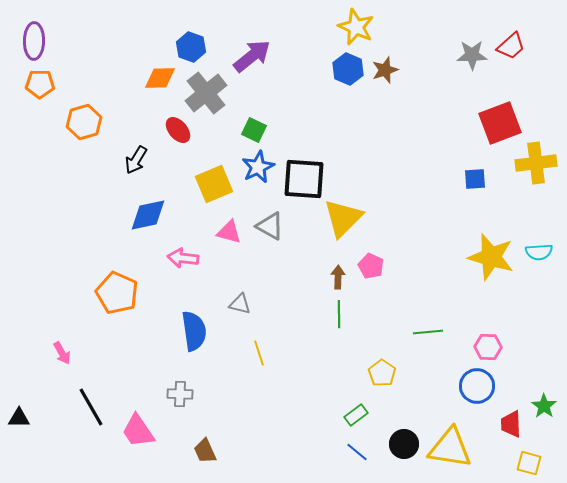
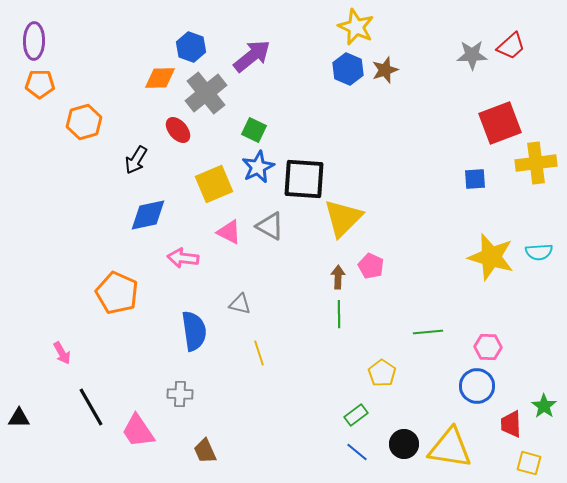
pink triangle at (229, 232): rotated 12 degrees clockwise
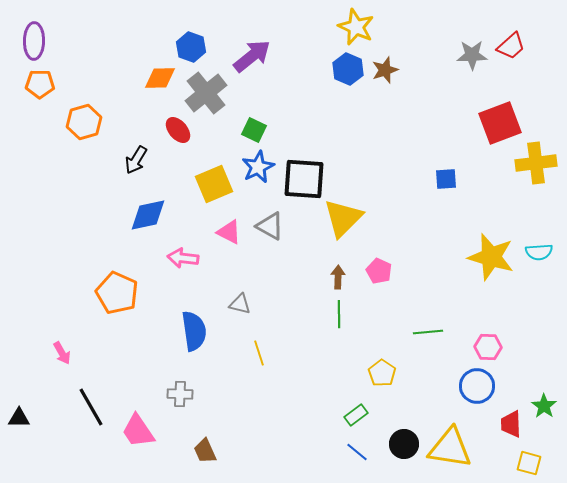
blue square at (475, 179): moved 29 px left
pink pentagon at (371, 266): moved 8 px right, 5 px down
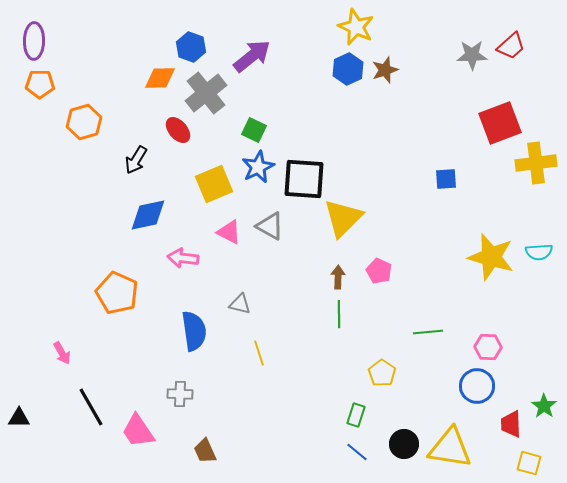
blue hexagon at (348, 69): rotated 12 degrees clockwise
green rectangle at (356, 415): rotated 35 degrees counterclockwise
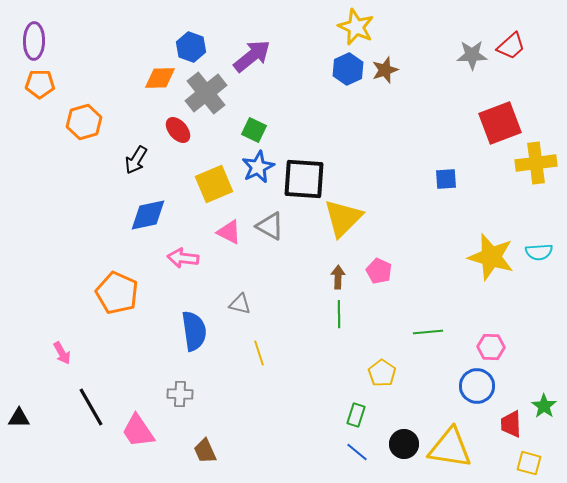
pink hexagon at (488, 347): moved 3 px right
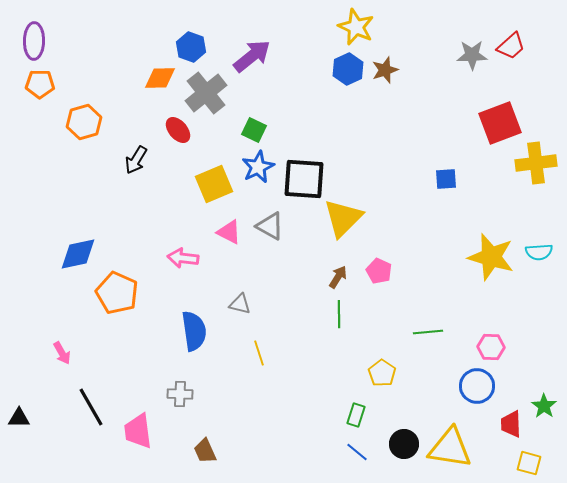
blue diamond at (148, 215): moved 70 px left, 39 px down
brown arrow at (338, 277): rotated 30 degrees clockwise
pink trapezoid at (138, 431): rotated 27 degrees clockwise
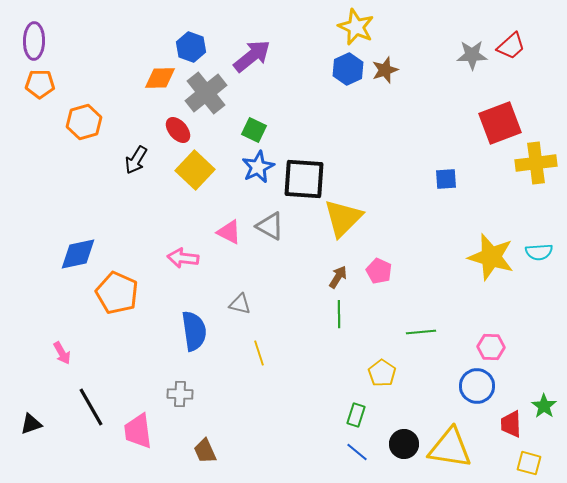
yellow square at (214, 184): moved 19 px left, 14 px up; rotated 24 degrees counterclockwise
green line at (428, 332): moved 7 px left
black triangle at (19, 418): moved 12 px right, 6 px down; rotated 20 degrees counterclockwise
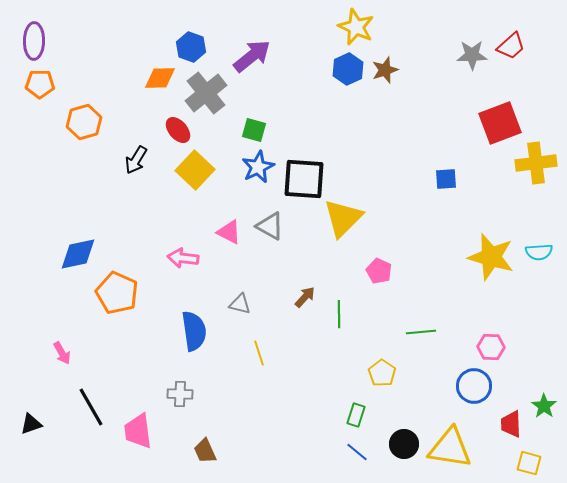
green square at (254, 130): rotated 10 degrees counterclockwise
brown arrow at (338, 277): moved 33 px left, 20 px down; rotated 10 degrees clockwise
blue circle at (477, 386): moved 3 px left
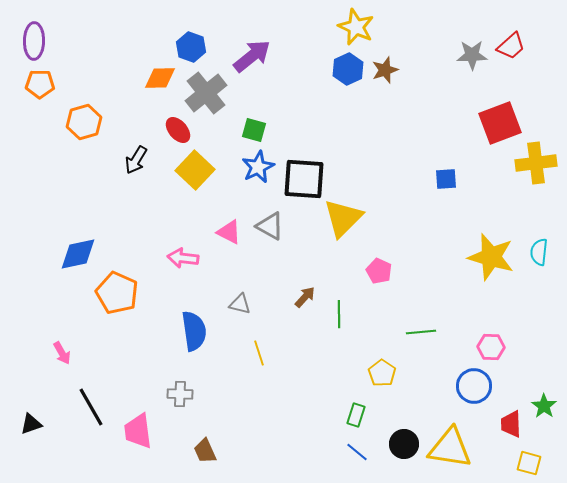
cyan semicircle at (539, 252): rotated 100 degrees clockwise
